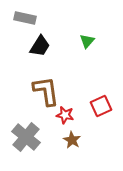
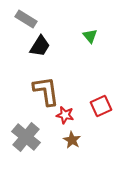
gray rectangle: moved 1 px right, 1 px down; rotated 20 degrees clockwise
green triangle: moved 3 px right, 5 px up; rotated 21 degrees counterclockwise
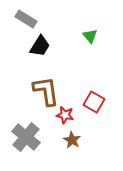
red square: moved 7 px left, 4 px up; rotated 35 degrees counterclockwise
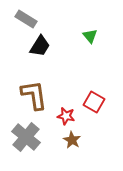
brown L-shape: moved 12 px left, 4 px down
red star: moved 1 px right, 1 px down
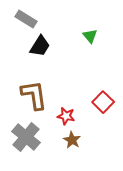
red square: moved 9 px right; rotated 15 degrees clockwise
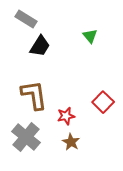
red star: rotated 24 degrees counterclockwise
brown star: moved 1 px left, 2 px down
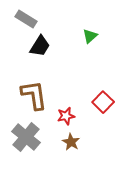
green triangle: rotated 28 degrees clockwise
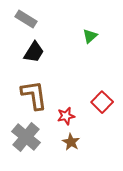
black trapezoid: moved 6 px left, 6 px down
red square: moved 1 px left
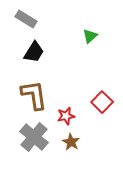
gray cross: moved 8 px right
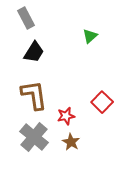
gray rectangle: moved 1 px up; rotated 30 degrees clockwise
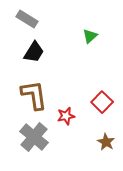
gray rectangle: moved 1 px right, 1 px down; rotated 30 degrees counterclockwise
brown star: moved 35 px right
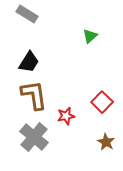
gray rectangle: moved 5 px up
black trapezoid: moved 5 px left, 10 px down
